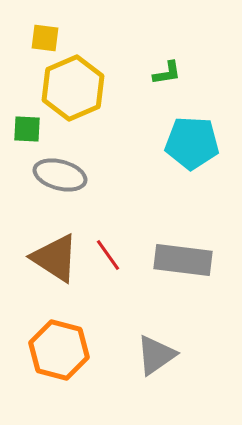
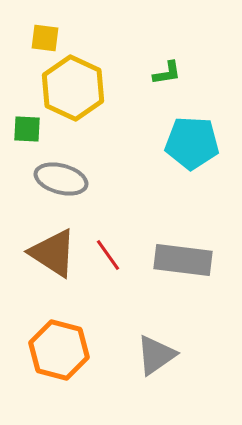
yellow hexagon: rotated 12 degrees counterclockwise
gray ellipse: moved 1 px right, 4 px down
brown triangle: moved 2 px left, 5 px up
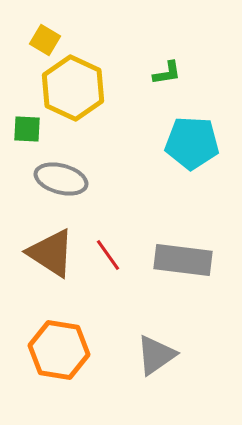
yellow square: moved 2 px down; rotated 24 degrees clockwise
brown triangle: moved 2 px left
orange hexagon: rotated 6 degrees counterclockwise
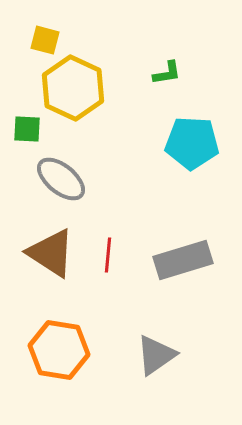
yellow square: rotated 16 degrees counterclockwise
gray ellipse: rotated 24 degrees clockwise
red line: rotated 40 degrees clockwise
gray rectangle: rotated 24 degrees counterclockwise
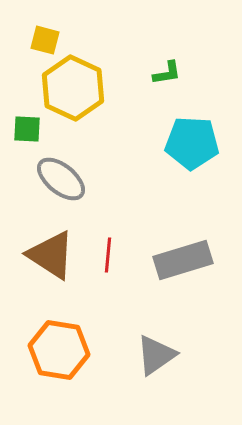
brown triangle: moved 2 px down
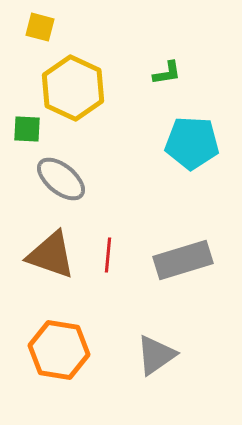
yellow square: moved 5 px left, 13 px up
brown triangle: rotated 14 degrees counterclockwise
